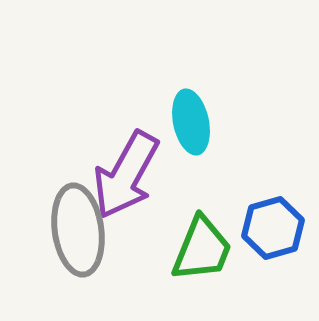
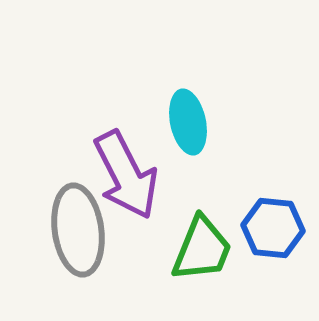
cyan ellipse: moved 3 px left
purple arrow: rotated 56 degrees counterclockwise
blue hexagon: rotated 22 degrees clockwise
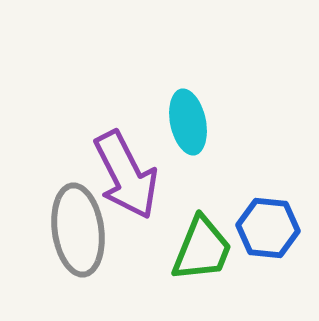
blue hexagon: moved 5 px left
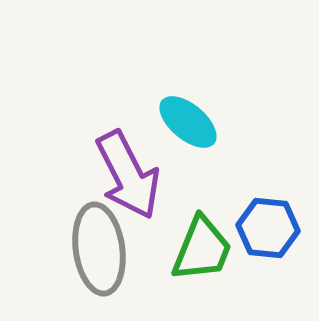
cyan ellipse: rotated 38 degrees counterclockwise
purple arrow: moved 2 px right
gray ellipse: moved 21 px right, 19 px down
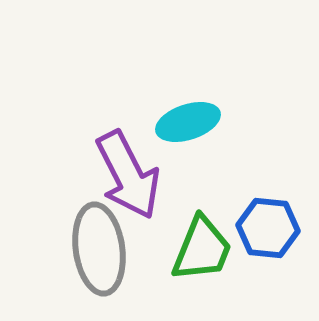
cyan ellipse: rotated 58 degrees counterclockwise
